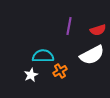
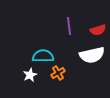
purple line: rotated 18 degrees counterclockwise
white semicircle: rotated 15 degrees clockwise
orange cross: moved 2 px left, 2 px down
white star: moved 1 px left
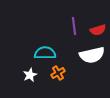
purple line: moved 5 px right
cyan semicircle: moved 2 px right, 3 px up
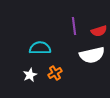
red semicircle: moved 1 px right, 1 px down
cyan semicircle: moved 5 px left, 5 px up
orange cross: moved 3 px left
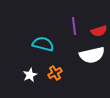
cyan semicircle: moved 3 px right, 4 px up; rotated 15 degrees clockwise
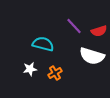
purple line: rotated 36 degrees counterclockwise
white semicircle: moved 1 px down; rotated 30 degrees clockwise
white star: moved 6 px up; rotated 16 degrees clockwise
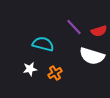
purple line: moved 1 px down
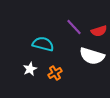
white star: rotated 16 degrees counterclockwise
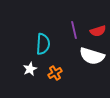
purple line: moved 3 px down; rotated 30 degrees clockwise
red semicircle: moved 1 px left
cyan semicircle: rotated 80 degrees clockwise
